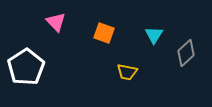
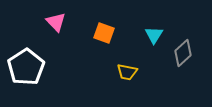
gray diamond: moved 3 px left
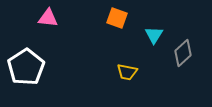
pink triangle: moved 8 px left, 4 px up; rotated 40 degrees counterclockwise
orange square: moved 13 px right, 15 px up
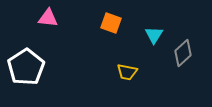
orange square: moved 6 px left, 5 px down
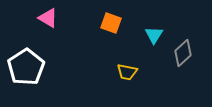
pink triangle: rotated 25 degrees clockwise
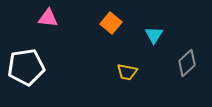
pink triangle: rotated 25 degrees counterclockwise
orange square: rotated 20 degrees clockwise
gray diamond: moved 4 px right, 10 px down
white pentagon: rotated 24 degrees clockwise
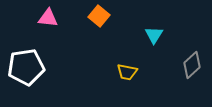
orange square: moved 12 px left, 7 px up
gray diamond: moved 5 px right, 2 px down
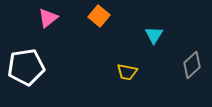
pink triangle: rotated 45 degrees counterclockwise
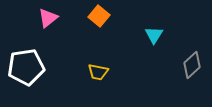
yellow trapezoid: moved 29 px left
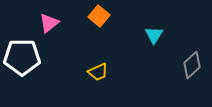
pink triangle: moved 1 px right, 5 px down
white pentagon: moved 4 px left, 10 px up; rotated 9 degrees clockwise
yellow trapezoid: rotated 35 degrees counterclockwise
